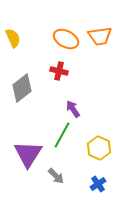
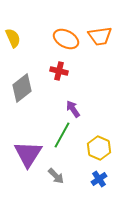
blue cross: moved 1 px right, 5 px up
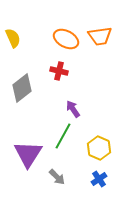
green line: moved 1 px right, 1 px down
gray arrow: moved 1 px right, 1 px down
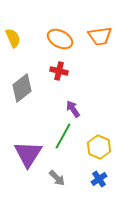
orange ellipse: moved 6 px left
yellow hexagon: moved 1 px up
gray arrow: moved 1 px down
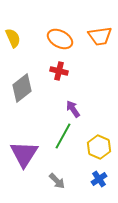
purple triangle: moved 4 px left
gray arrow: moved 3 px down
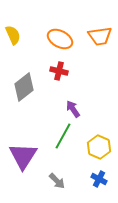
yellow semicircle: moved 3 px up
gray diamond: moved 2 px right, 1 px up
purple triangle: moved 1 px left, 2 px down
blue cross: rotated 28 degrees counterclockwise
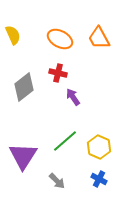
orange trapezoid: moved 1 px left, 2 px down; rotated 70 degrees clockwise
red cross: moved 1 px left, 2 px down
purple arrow: moved 12 px up
green line: moved 2 px right, 5 px down; rotated 20 degrees clockwise
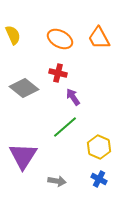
gray diamond: moved 1 px down; rotated 76 degrees clockwise
green line: moved 14 px up
gray arrow: rotated 36 degrees counterclockwise
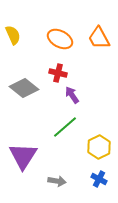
purple arrow: moved 1 px left, 2 px up
yellow hexagon: rotated 10 degrees clockwise
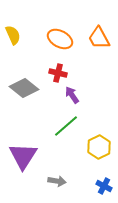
green line: moved 1 px right, 1 px up
blue cross: moved 5 px right, 7 px down
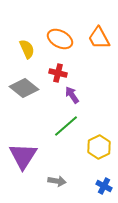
yellow semicircle: moved 14 px right, 14 px down
